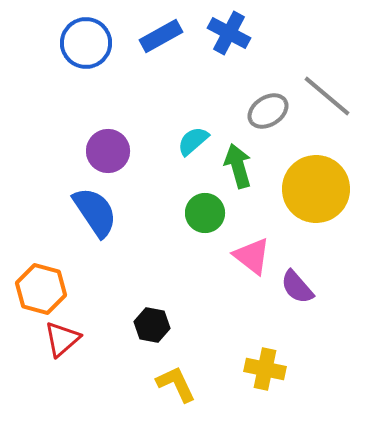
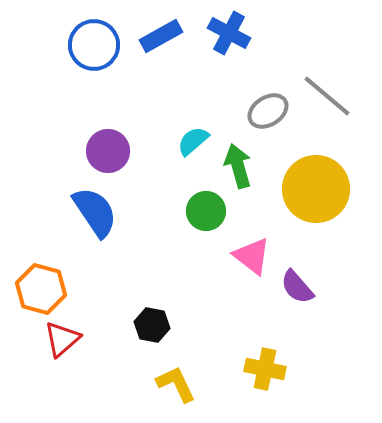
blue circle: moved 8 px right, 2 px down
green circle: moved 1 px right, 2 px up
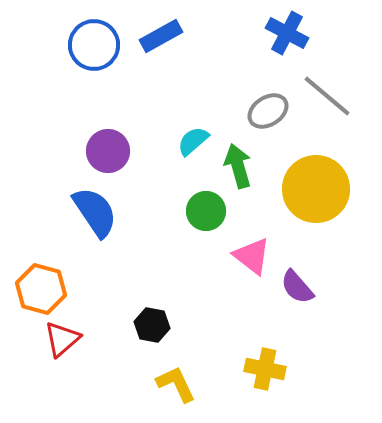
blue cross: moved 58 px right
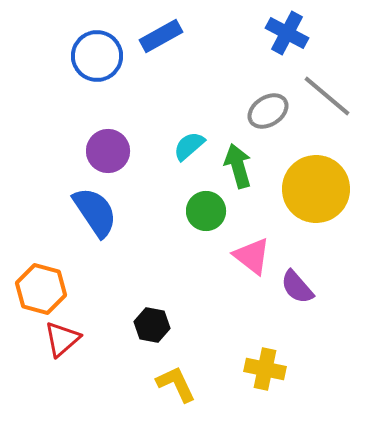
blue circle: moved 3 px right, 11 px down
cyan semicircle: moved 4 px left, 5 px down
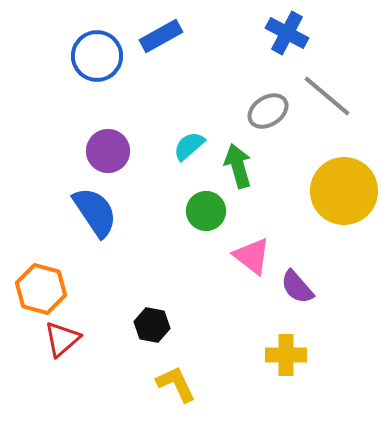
yellow circle: moved 28 px right, 2 px down
yellow cross: moved 21 px right, 14 px up; rotated 12 degrees counterclockwise
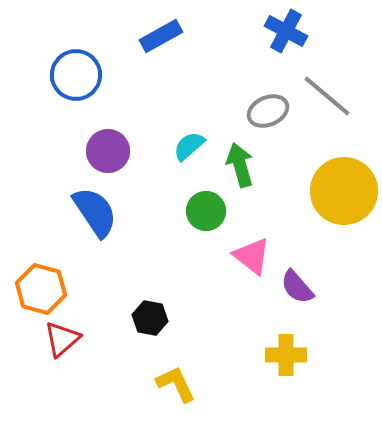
blue cross: moved 1 px left, 2 px up
blue circle: moved 21 px left, 19 px down
gray ellipse: rotated 9 degrees clockwise
green arrow: moved 2 px right, 1 px up
black hexagon: moved 2 px left, 7 px up
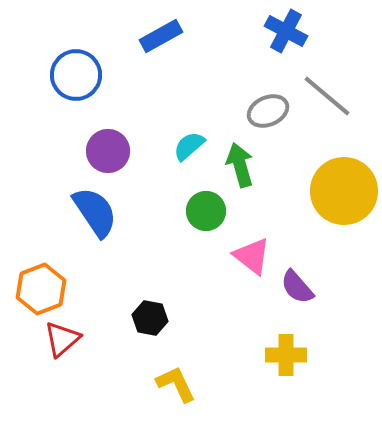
orange hexagon: rotated 24 degrees clockwise
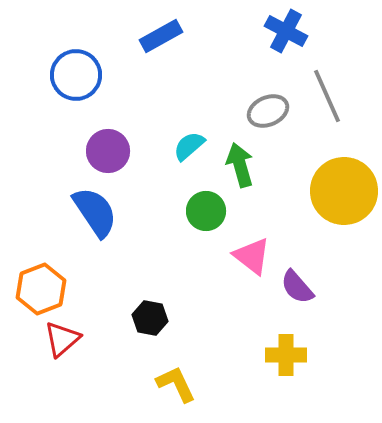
gray line: rotated 26 degrees clockwise
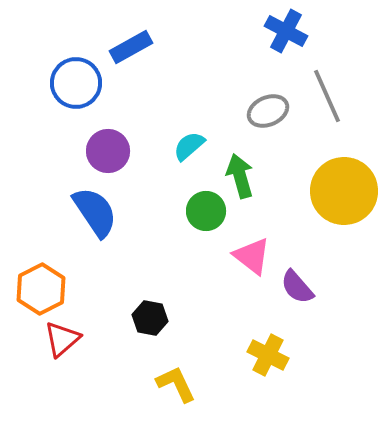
blue rectangle: moved 30 px left, 11 px down
blue circle: moved 8 px down
green arrow: moved 11 px down
orange hexagon: rotated 6 degrees counterclockwise
yellow cross: moved 18 px left; rotated 27 degrees clockwise
